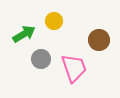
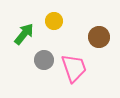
green arrow: rotated 20 degrees counterclockwise
brown circle: moved 3 px up
gray circle: moved 3 px right, 1 px down
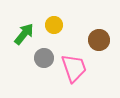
yellow circle: moved 4 px down
brown circle: moved 3 px down
gray circle: moved 2 px up
